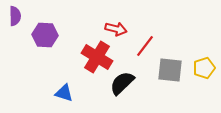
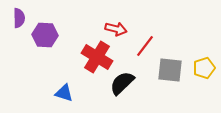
purple semicircle: moved 4 px right, 2 px down
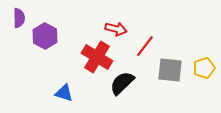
purple hexagon: moved 1 px down; rotated 25 degrees clockwise
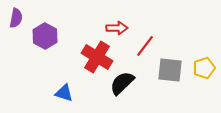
purple semicircle: moved 3 px left; rotated 12 degrees clockwise
red arrow: moved 1 px right, 1 px up; rotated 15 degrees counterclockwise
